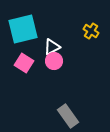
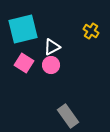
pink circle: moved 3 px left, 4 px down
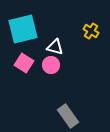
white triangle: moved 3 px right; rotated 42 degrees clockwise
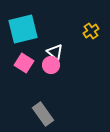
yellow cross: rotated 21 degrees clockwise
white triangle: moved 5 px down; rotated 24 degrees clockwise
gray rectangle: moved 25 px left, 2 px up
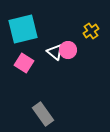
pink circle: moved 17 px right, 15 px up
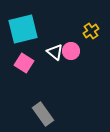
pink circle: moved 3 px right, 1 px down
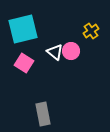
gray rectangle: rotated 25 degrees clockwise
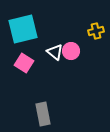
yellow cross: moved 5 px right; rotated 21 degrees clockwise
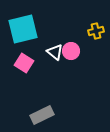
gray rectangle: moved 1 px left, 1 px down; rotated 75 degrees clockwise
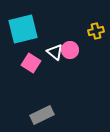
pink circle: moved 1 px left, 1 px up
pink square: moved 7 px right
